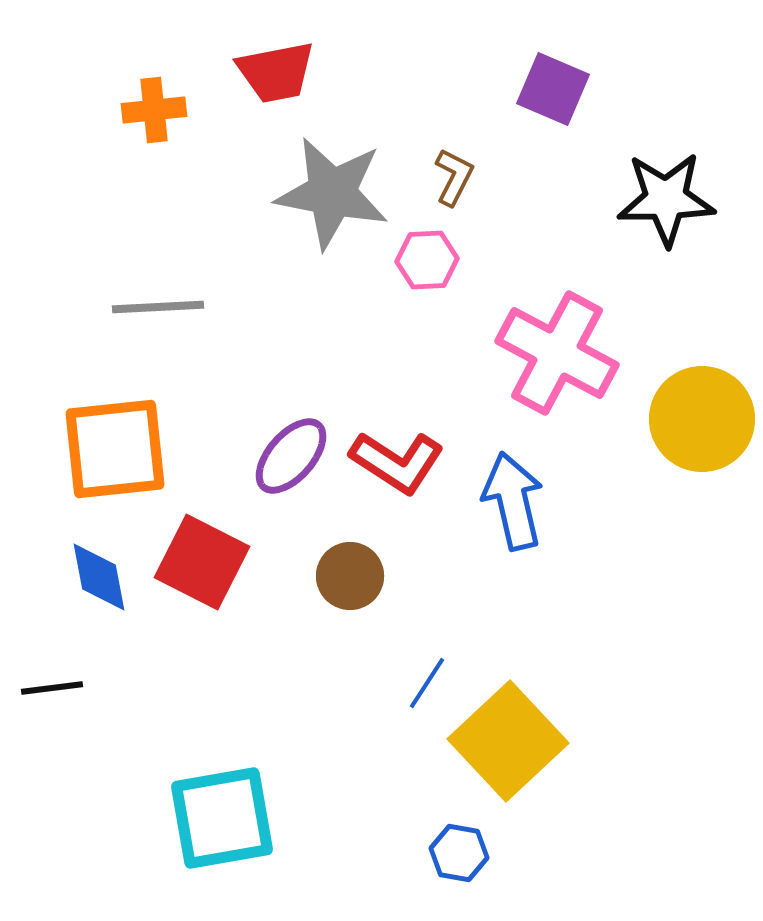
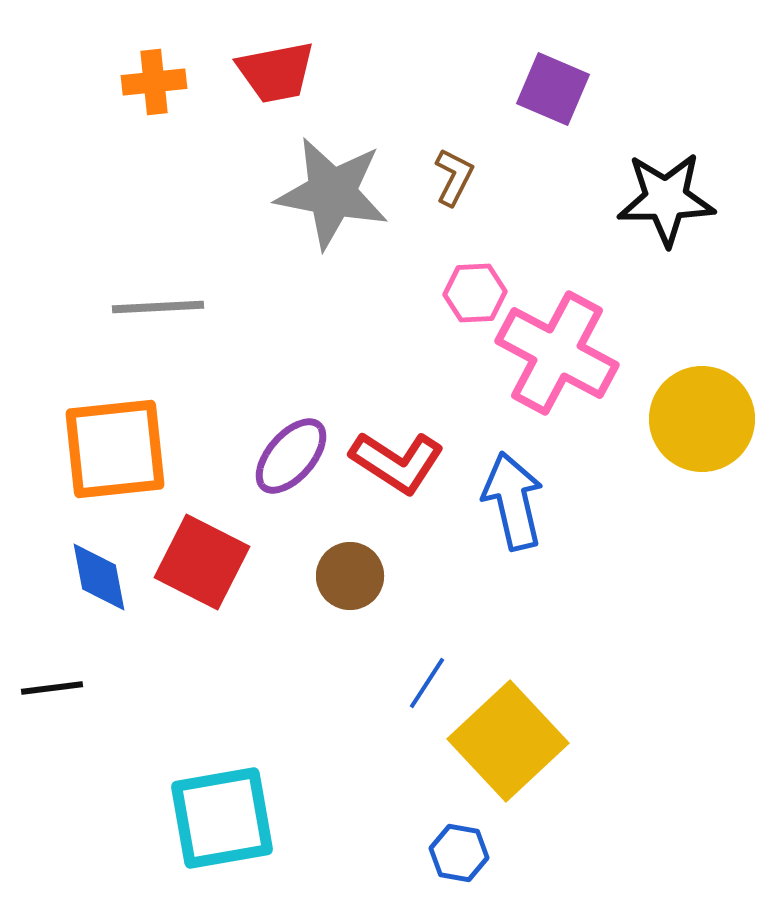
orange cross: moved 28 px up
pink hexagon: moved 48 px right, 33 px down
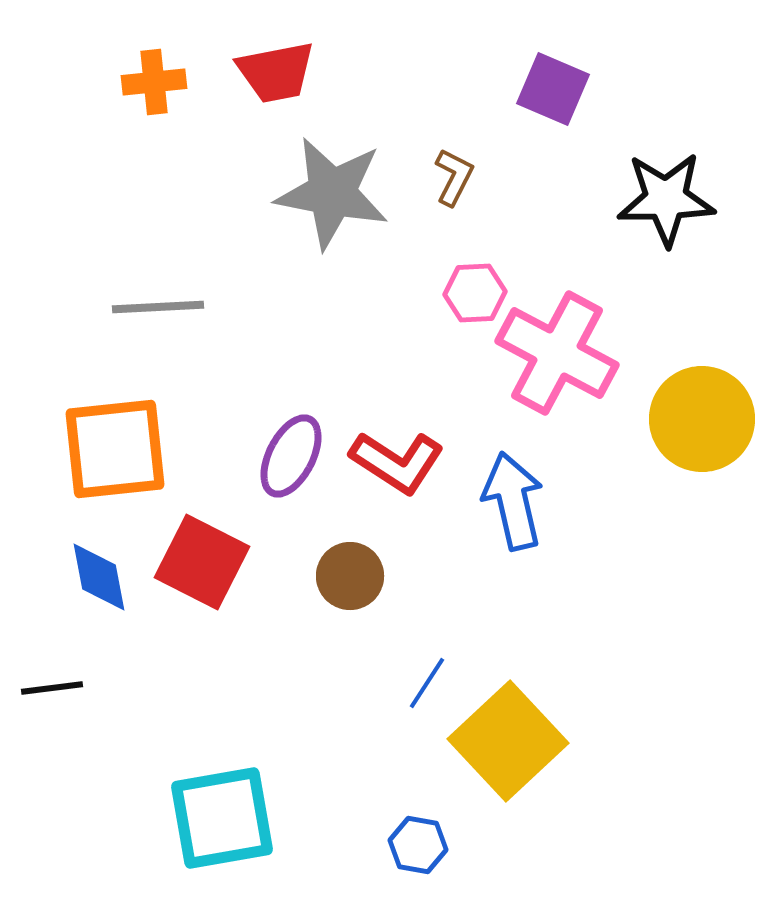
purple ellipse: rotated 14 degrees counterclockwise
blue hexagon: moved 41 px left, 8 px up
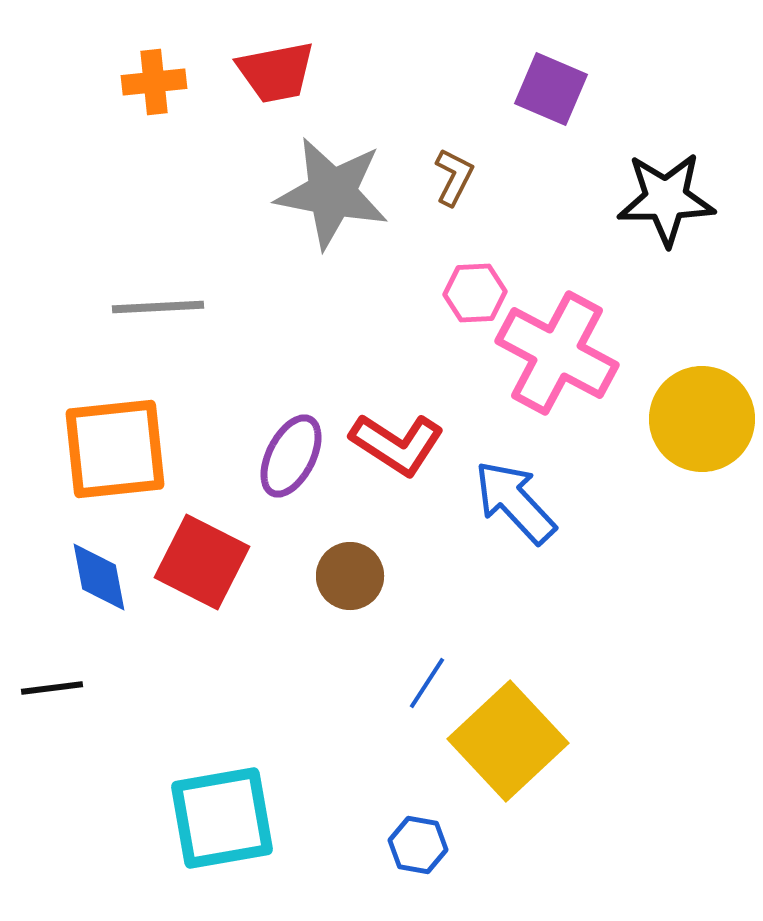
purple square: moved 2 px left
red L-shape: moved 18 px up
blue arrow: moved 2 px right, 1 px down; rotated 30 degrees counterclockwise
